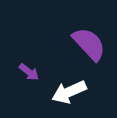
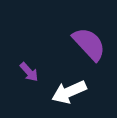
purple arrow: rotated 10 degrees clockwise
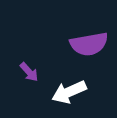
purple semicircle: rotated 123 degrees clockwise
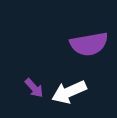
purple arrow: moved 5 px right, 16 px down
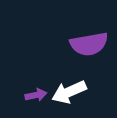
purple arrow: moved 2 px right, 7 px down; rotated 60 degrees counterclockwise
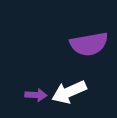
purple arrow: rotated 15 degrees clockwise
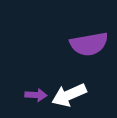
white arrow: moved 3 px down
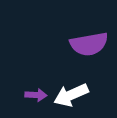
white arrow: moved 2 px right
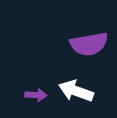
white arrow: moved 5 px right, 4 px up; rotated 44 degrees clockwise
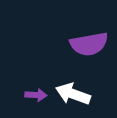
white arrow: moved 3 px left, 3 px down
